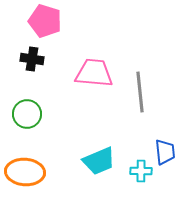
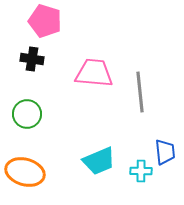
orange ellipse: rotated 12 degrees clockwise
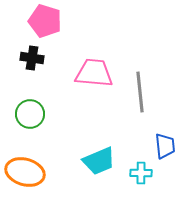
black cross: moved 1 px up
green circle: moved 3 px right
blue trapezoid: moved 6 px up
cyan cross: moved 2 px down
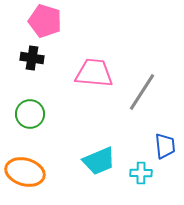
gray line: moved 2 px right; rotated 39 degrees clockwise
